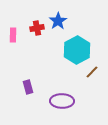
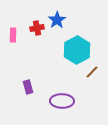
blue star: moved 1 px left, 1 px up
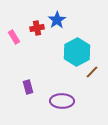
pink rectangle: moved 1 px right, 2 px down; rotated 32 degrees counterclockwise
cyan hexagon: moved 2 px down
